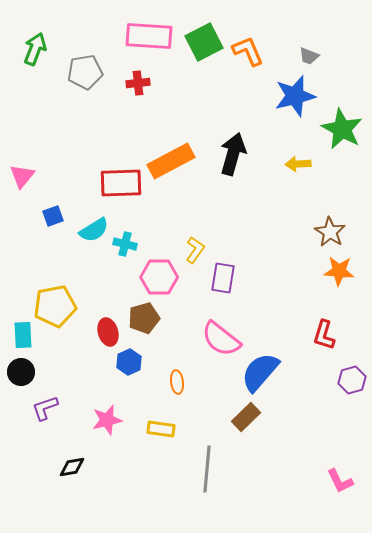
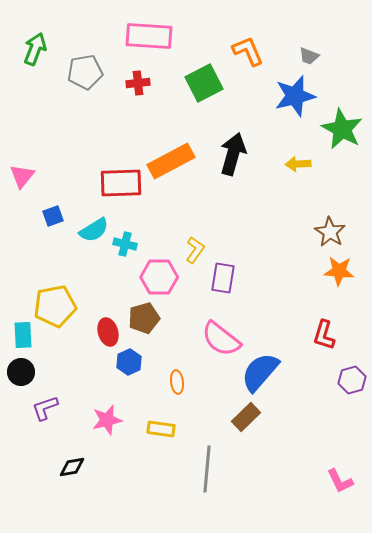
green square: moved 41 px down
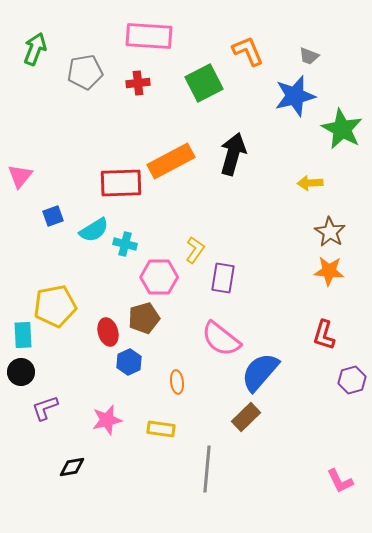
yellow arrow: moved 12 px right, 19 px down
pink triangle: moved 2 px left
orange star: moved 10 px left
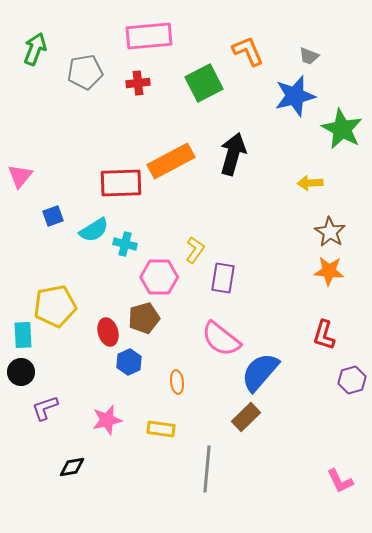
pink rectangle: rotated 9 degrees counterclockwise
